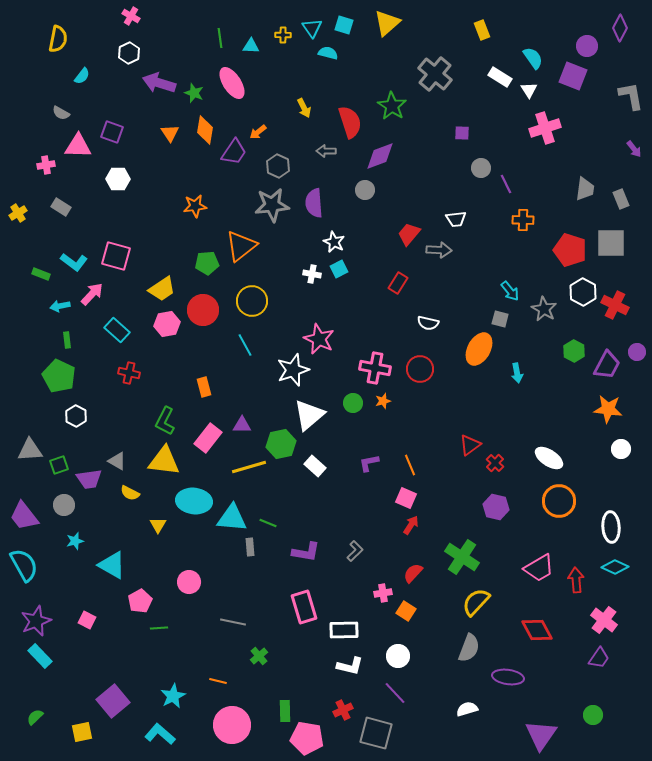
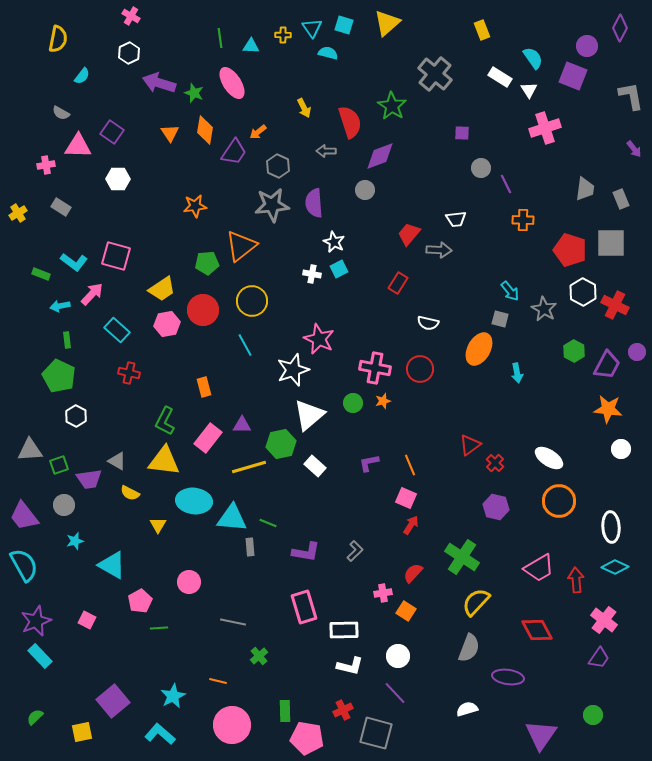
purple square at (112, 132): rotated 15 degrees clockwise
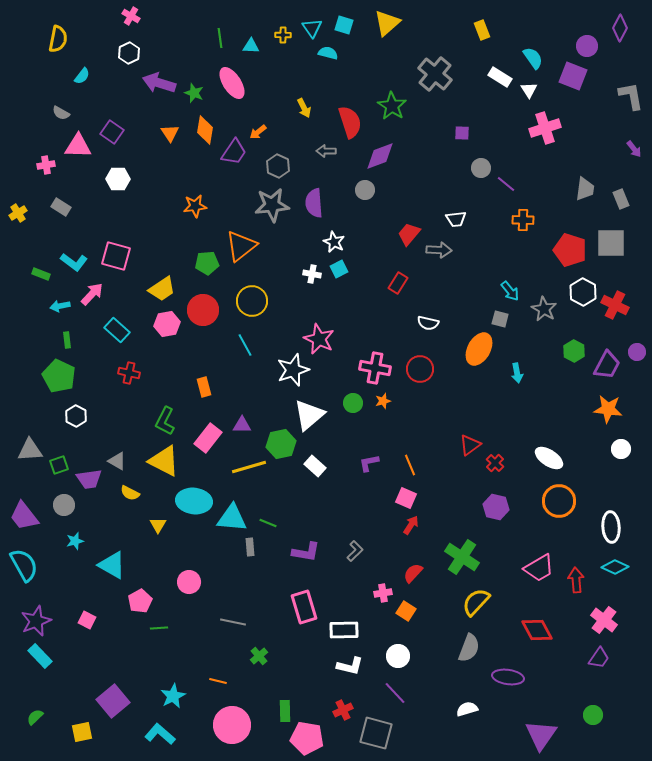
purple line at (506, 184): rotated 24 degrees counterclockwise
yellow triangle at (164, 461): rotated 20 degrees clockwise
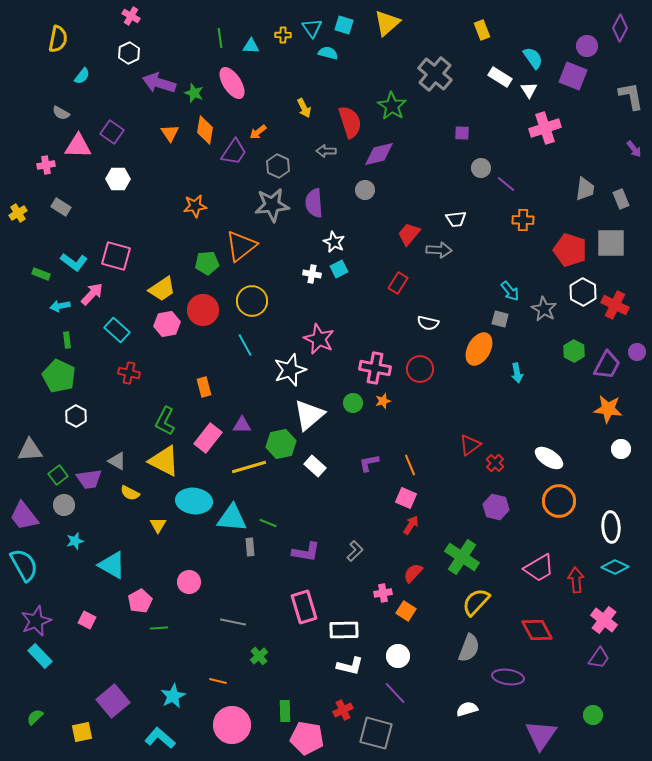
purple diamond at (380, 156): moved 1 px left, 2 px up; rotated 8 degrees clockwise
white star at (293, 370): moved 3 px left
green square at (59, 465): moved 1 px left, 10 px down; rotated 18 degrees counterclockwise
cyan L-shape at (160, 734): moved 4 px down
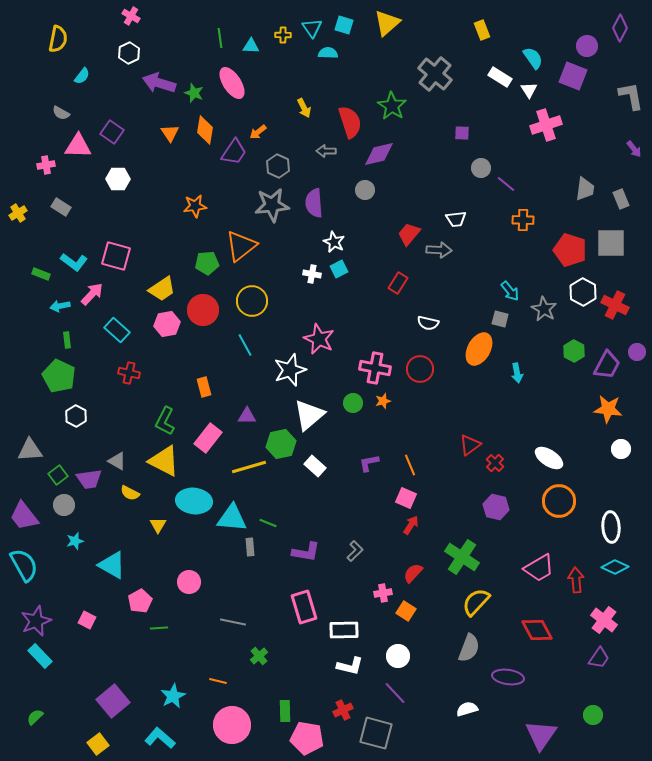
cyan semicircle at (328, 53): rotated 12 degrees counterclockwise
pink cross at (545, 128): moved 1 px right, 3 px up
purple triangle at (242, 425): moved 5 px right, 9 px up
yellow square at (82, 732): moved 16 px right, 12 px down; rotated 25 degrees counterclockwise
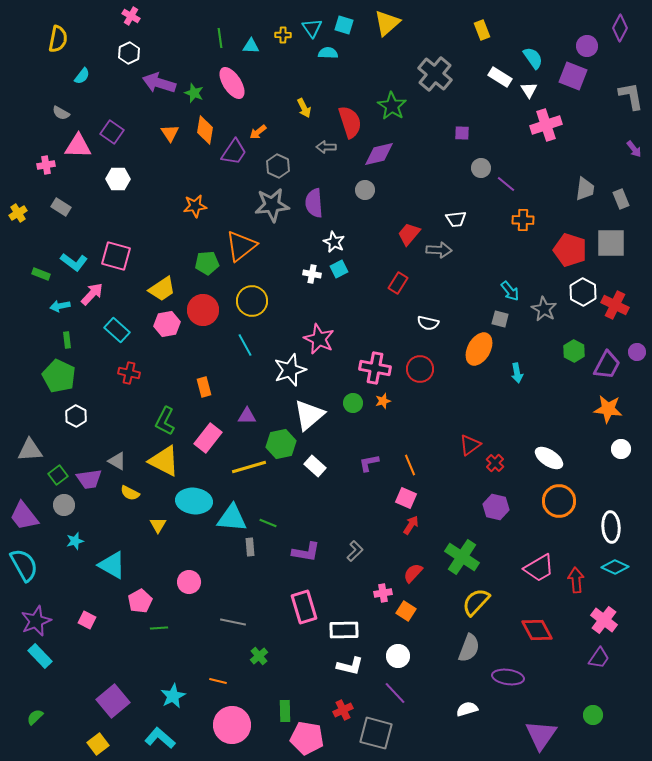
gray arrow at (326, 151): moved 4 px up
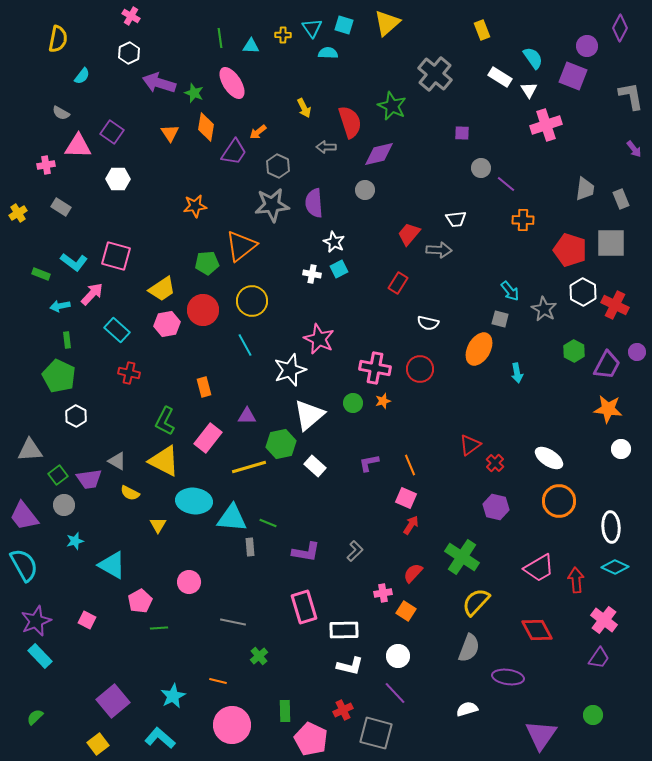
green star at (392, 106): rotated 8 degrees counterclockwise
orange diamond at (205, 130): moved 1 px right, 3 px up
pink pentagon at (307, 738): moved 4 px right, 1 px down; rotated 16 degrees clockwise
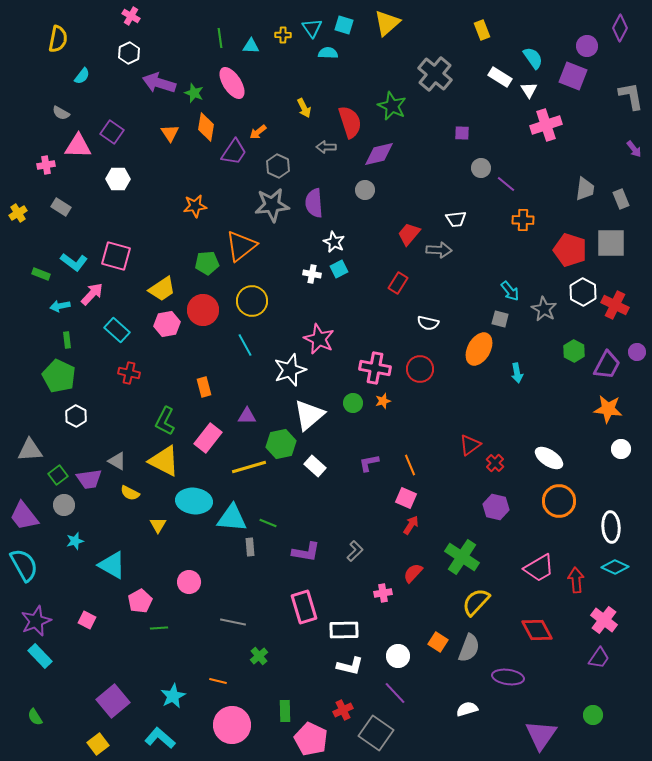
orange square at (406, 611): moved 32 px right, 31 px down
green semicircle at (35, 717): rotated 78 degrees counterclockwise
gray square at (376, 733): rotated 20 degrees clockwise
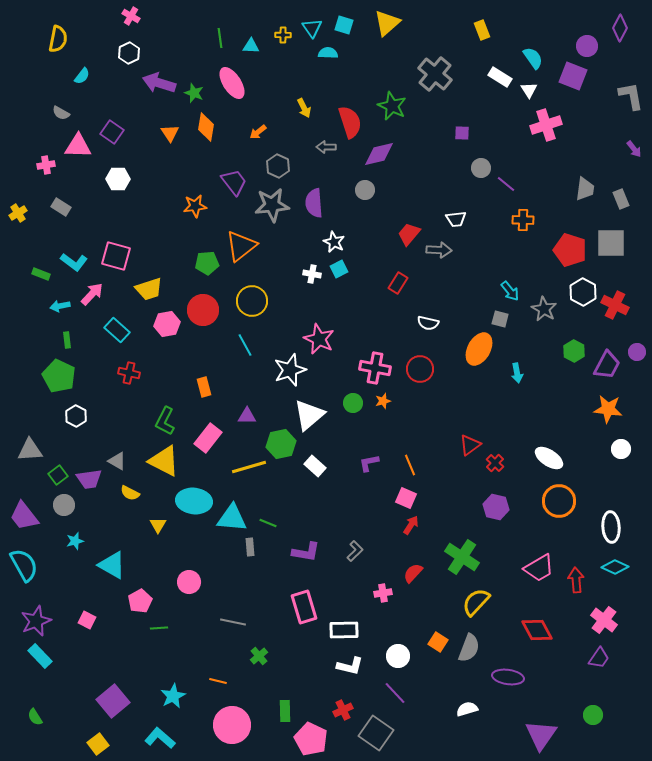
purple trapezoid at (234, 152): moved 30 px down; rotated 72 degrees counterclockwise
yellow trapezoid at (162, 289): moved 13 px left; rotated 16 degrees clockwise
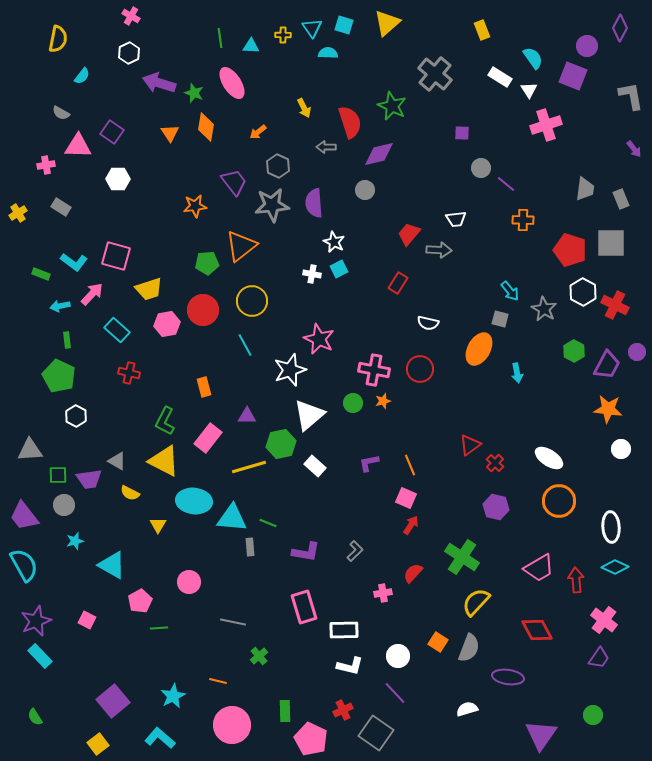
pink cross at (375, 368): moved 1 px left, 2 px down
green square at (58, 475): rotated 36 degrees clockwise
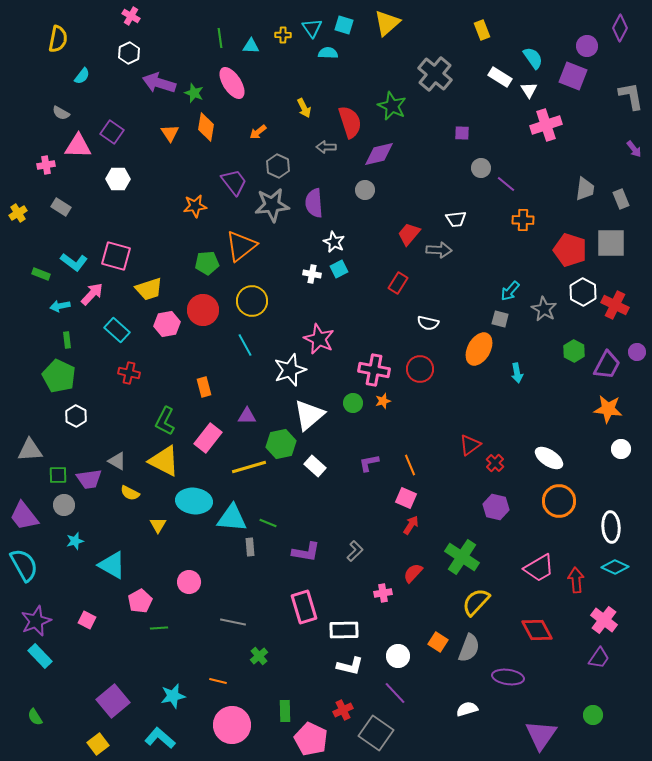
cyan arrow at (510, 291): rotated 80 degrees clockwise
cyan star at (173, 696): rotated 15 degrees clockwise
